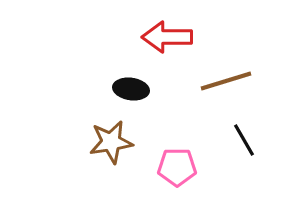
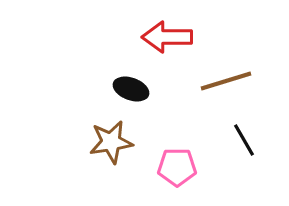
black ellipse: rotated 12 degrees clockwise
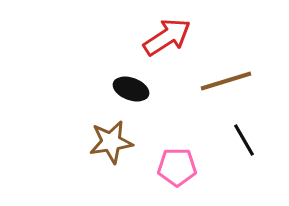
red arrow: rotated 147 degrees clockwise
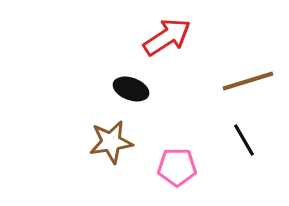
brown line: moved 22 px right
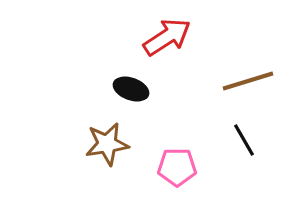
brown star: moved 4 px left, 2 px down
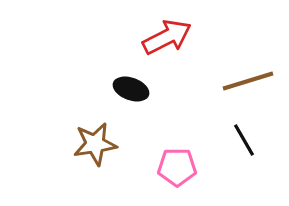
red arrow: rotated 6 degrees clockwise
brown star: moved 12 px left
